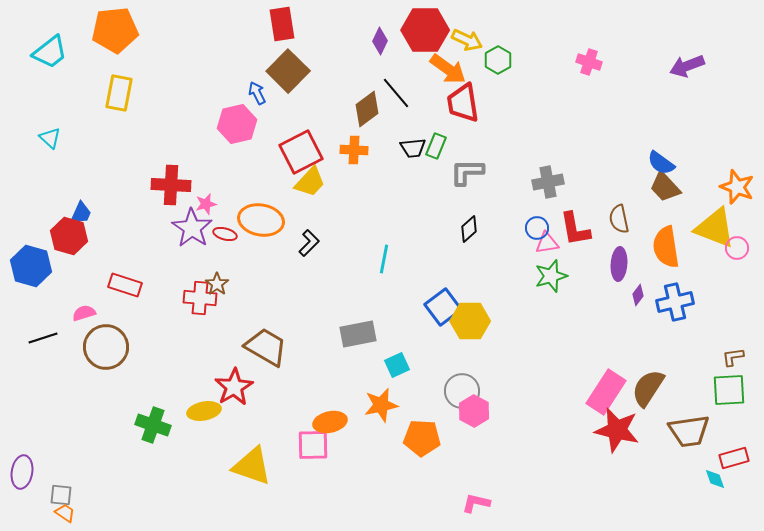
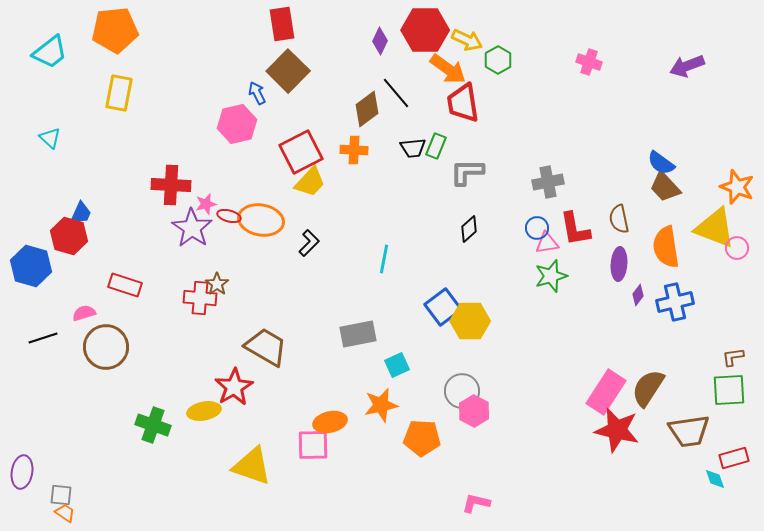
red ellipse at (225, 234): moved 4 px right, 18 px up
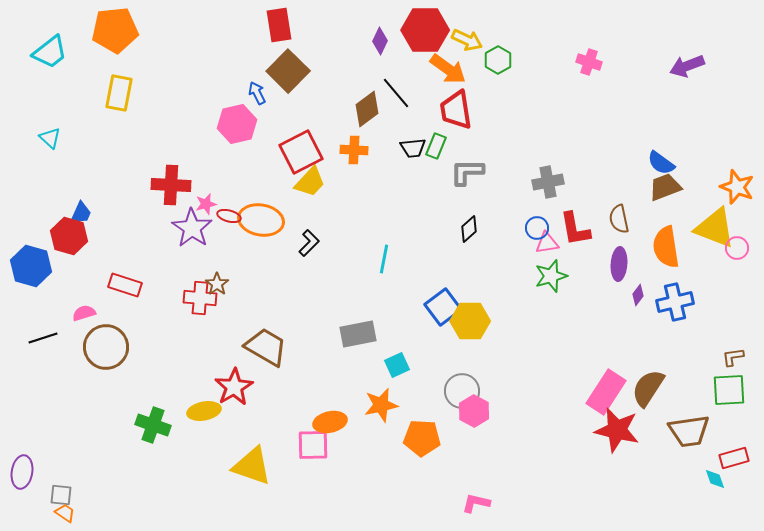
red rectangle at (282, 24): moved 3 px left, 1 px down
red trapezoid at (463, 103): moved 7 px left, 7 px down
brown trapezoid at (665, 187): rotated 112 degrees clockwise
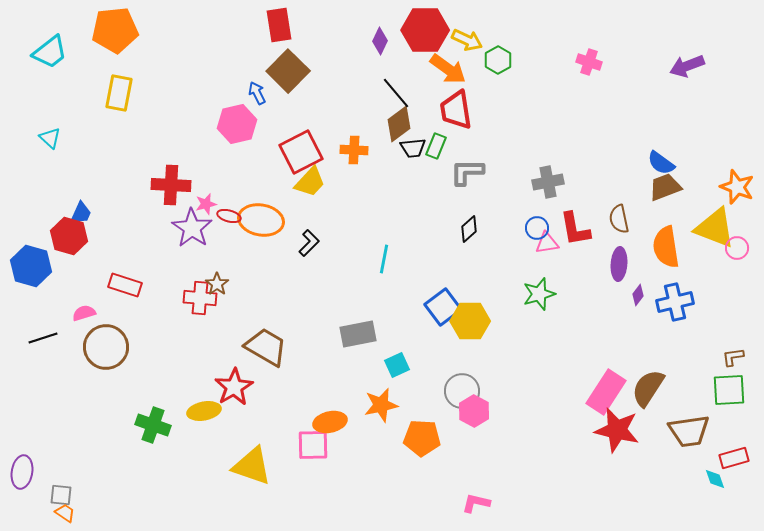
brown diamond at (367, 109): moved 32 px right, 15 px down
green star at (551, 276): moved 12 px left, 18 px down
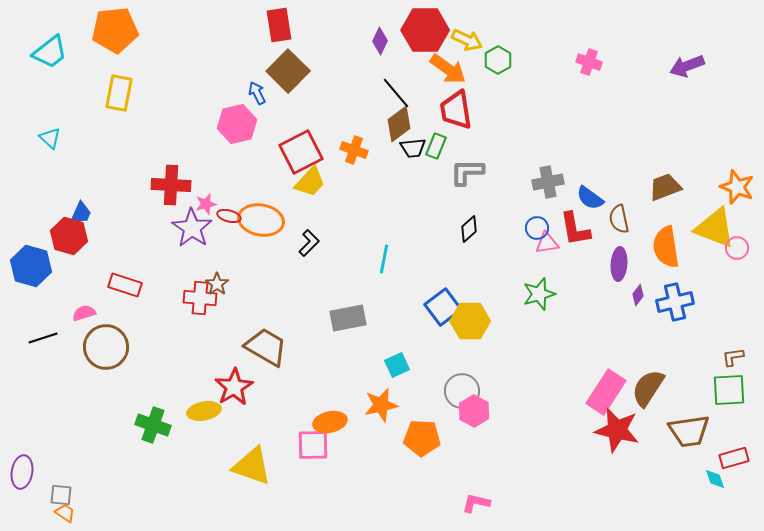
orange cross at (354, 150): rotated 16 degrees clockwise
blue semicircle at (661, 163): moved 71 px left, 35 px down
gray rectangle at (358, 334): moved 10 px left, 16 px up
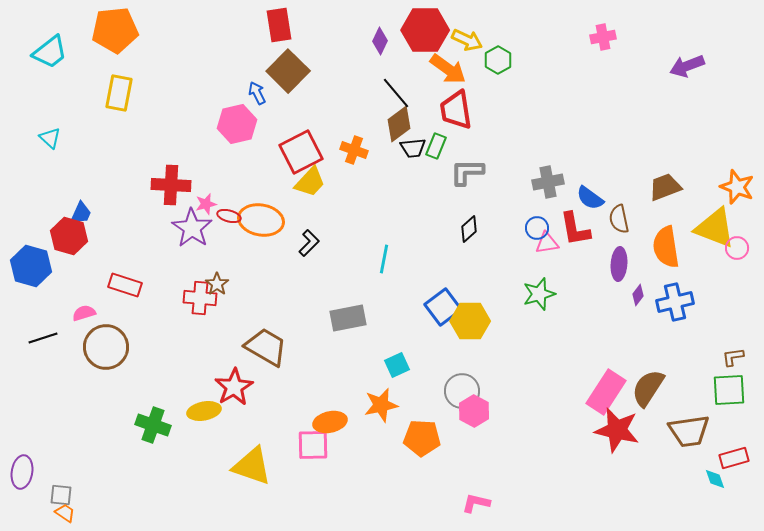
pink cross at (589, 62): moved 14 px right, 25 px up; rotated 30 degrees counterclockwise
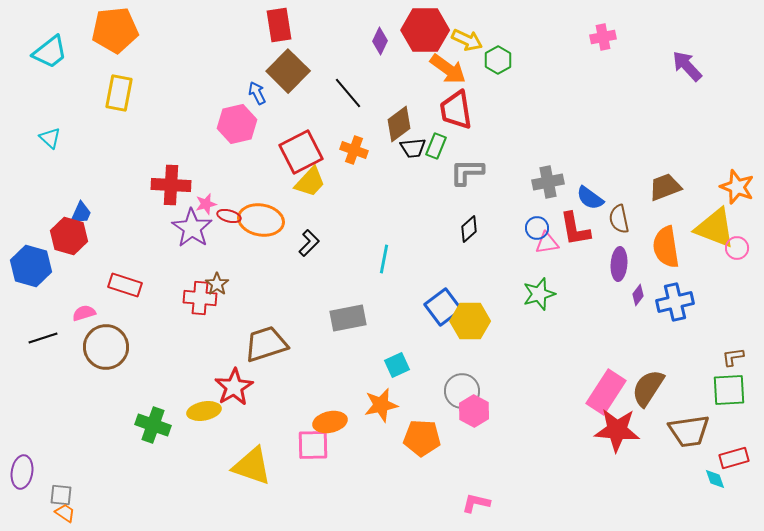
purple arrow at (687, 66): rotated 68 degrees clockwise
black line at (396, 93): moved 48 px left
brown trapezoid at (266, 347): moved 3 px up; rotated 48 degrees counterclockwise
red star at (617, 430): rotated 9 degrees counterclockwise
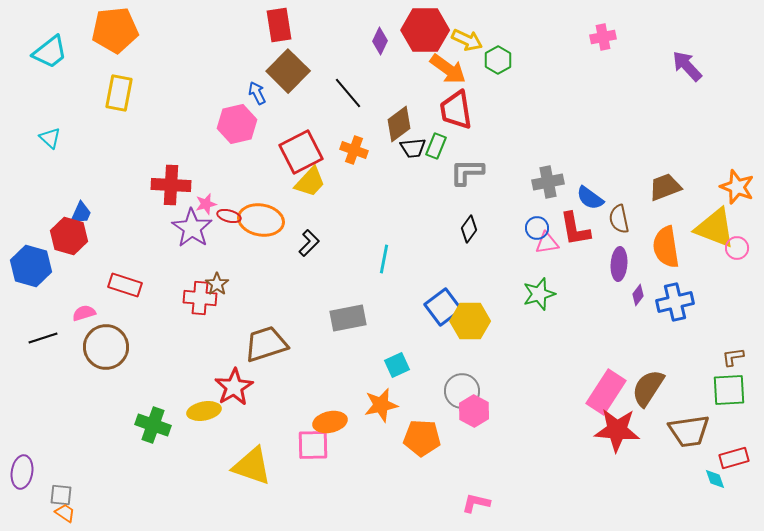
black diamond at (469, 229): rotated 12 degrees counterclockwise
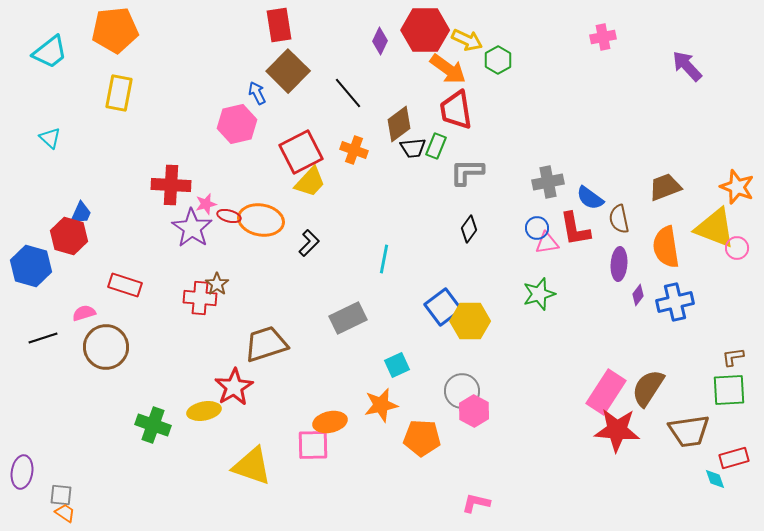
gray rectangle at (348, 318): rotated 15 degrees counterclockwise
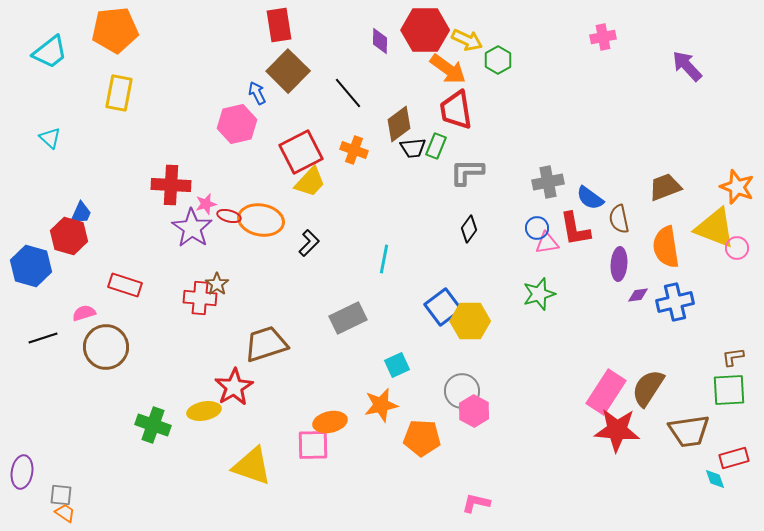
purple diamond at (380, 41): rotated 24 degrees counterclockwise
purple diamond at (638, 295): rotated 45 degrees clockwise
